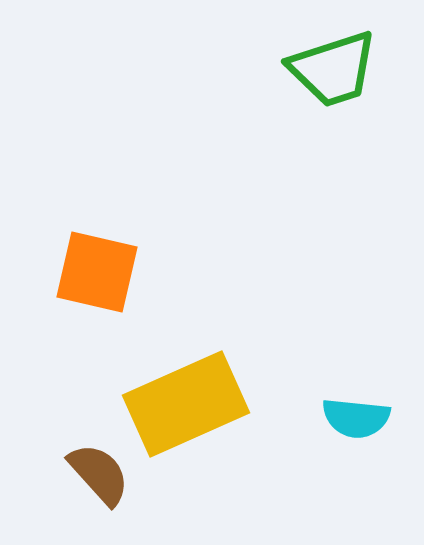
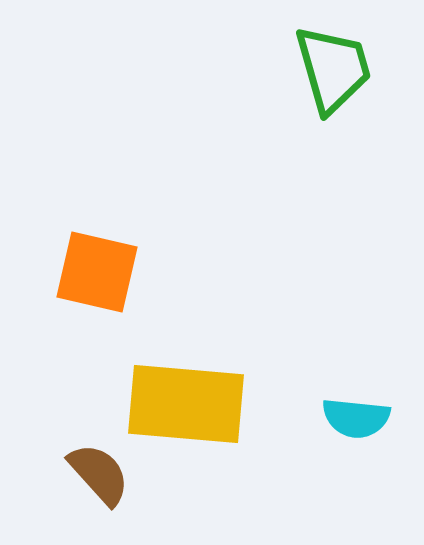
green trapezoid: rotated 88 degrees counterclockwise
yellow rectangle: rotated 29 degrees clockwise
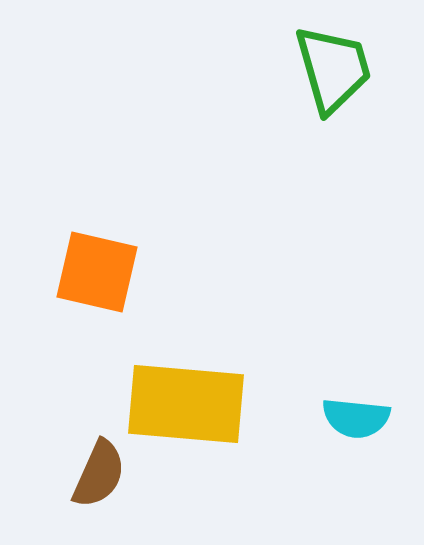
brown semicircle: rotated 66 degrees clockwise
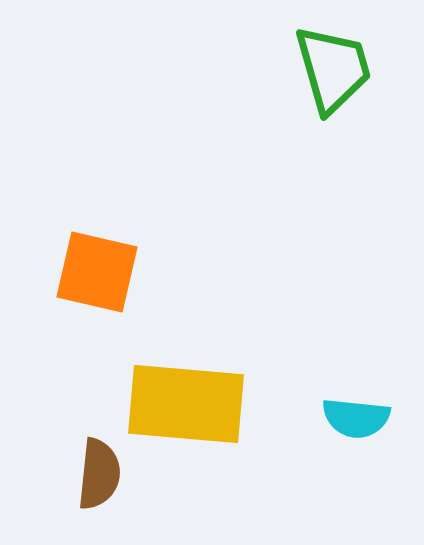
brown semicircle: rotated 18 degrees counterclockwise
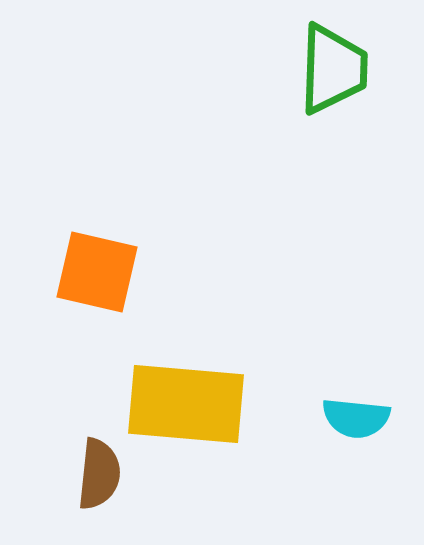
green trapezoid: rotated 18 degrees clockwise
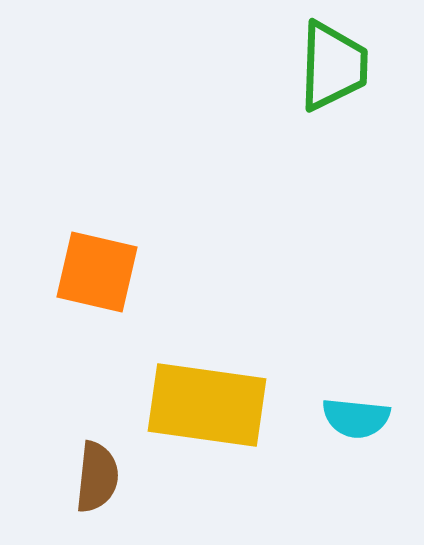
green trapezoid: moved 3 px up
yellow rectangle: moved 21 px right, 1 px down; rotated 3 degrees clockwise
brown semicircle: moved 2 px left, 3 px down
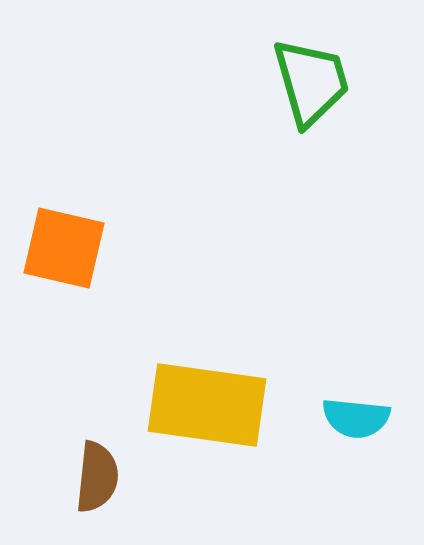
green trapezoid: moved 22 px left, 16 px down; rotated 18 degrees counterclockwise
orange square: moved 33 px left, 24 px up
